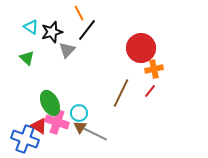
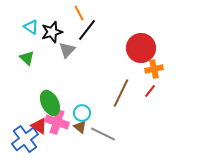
cyan circle: moved 3 px right
brown triangle: rotated 24 degrees counterclockwise
gray line: moved 8 px right
blue cross: rotated 32 degrees clockwise
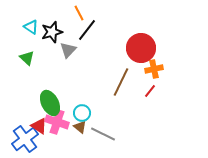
gray triangle: moved 1 px right
brown line: moved 11 px up
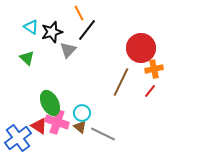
blue cross: moved 7 px left, 1 px up
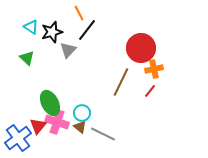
red triangle: moved 1 px left; rotated 36 degrees clockwise
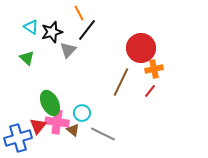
pink cross: rotated 10 degrees counterclockwise
brown triangle: moved 7 px left, 3 px down
blue cross: rotated 20 degrees clockwise
